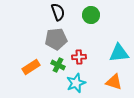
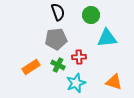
cyan triangle: moved 12 px left, 15 px up
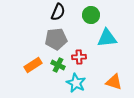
black semicircle: rotated 42 degrees clockwise
orange rectangle: moved 2 px right, 2 px up
cyan star: rotated 24 degrees counterclockwise
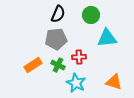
black semicircle: moved 2 px down
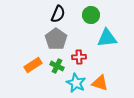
gray pentagon: rotated 30 degrees counterclockwise
green cross: moved 1 px left, 1 px down
orange triangle: moved 14 px left, 1 px down
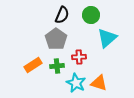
black semicircle: moved 4 px right, 1 px down
cyan triangle: rotated 35 degrees counterclockwise
green cross: rotated 32 degrees counterclockwise
orange triangle: moved 1 px left
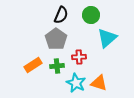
black semicircle: moved 1 px left
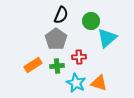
green circle: moved 6 px down
